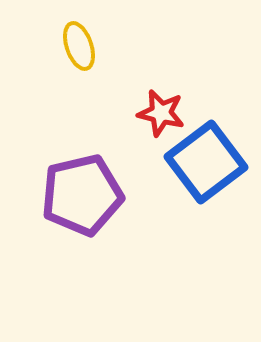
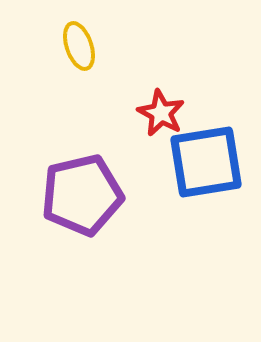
red star: rotated 15 degrees clockwise
blue square: rotated 28 degrees clockwise
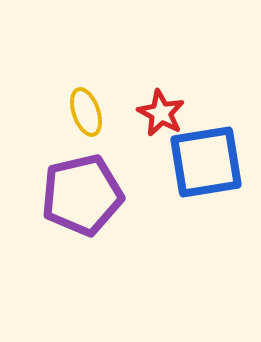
yellow ellipse: moved 7 px right, 66 px down
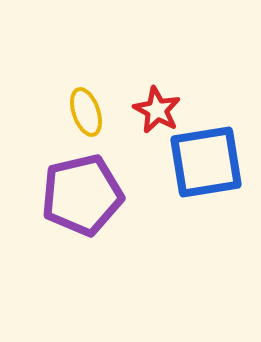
red star: moved 4 px left, 3 px up
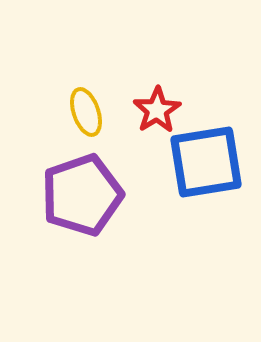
red star: rotated 12 degrees clockwise
purple pentagon: rotated 6 degrees counterclockwise
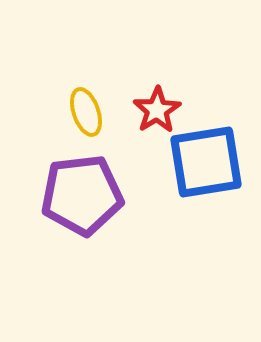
purple pentagon: rotated 12 degrees clockwise
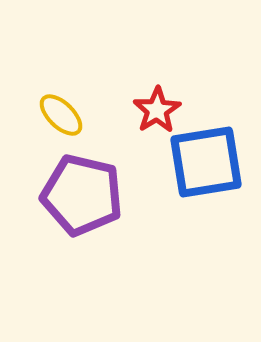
yellow ellipse: moved 25 px left, 3 px down; rotated 27 degrees counterclockwise
purple pentagon: rotated 20 degrees clockwise
